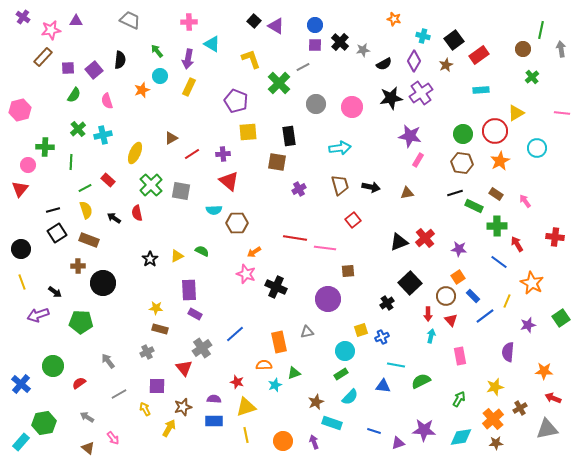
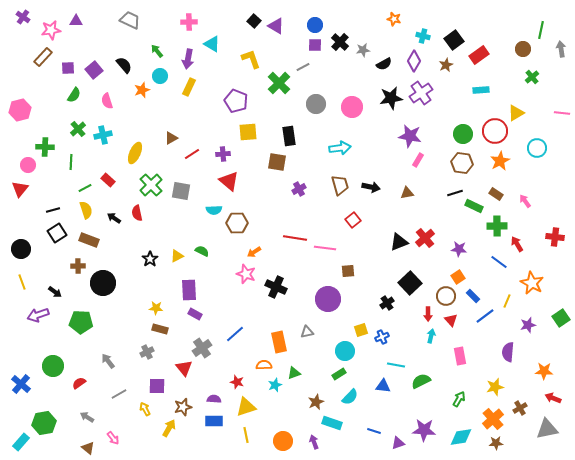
black semicircle at (120, 60): moved 4 px right, 5 px down; rotated 48 degrees counterclockwise
green rectangle at (341, 374): moved 2 px left
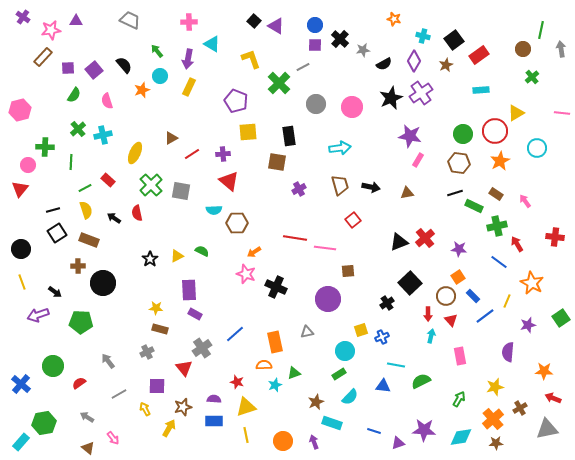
black cross at (340, 42): moved 3 px up
black star at (391, 98): rotated 15 degrees counterclockwise
brown hexagon at (462, 163): moved 3 px left
green cross at (497, 226): rotated 12 degrees counterclockwise
orange rectangle at (279, 342): moved 4 px left
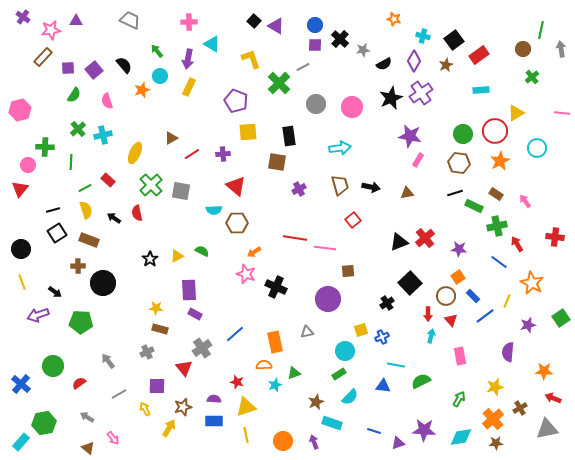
red triangle at (229, 181): moved 7 px right, 5 px down
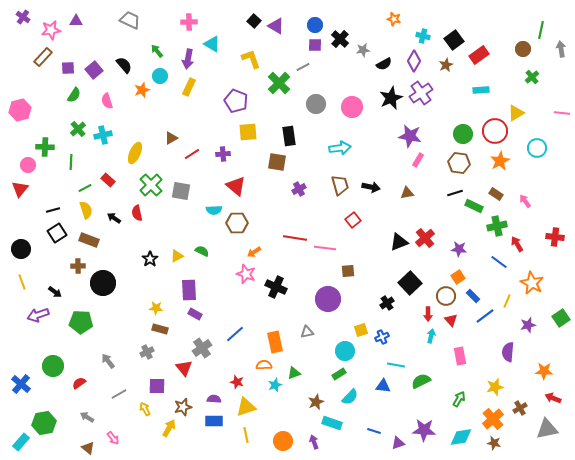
brown star at (496, 443): moved 2 px left; rotated 16 degrees clockwise
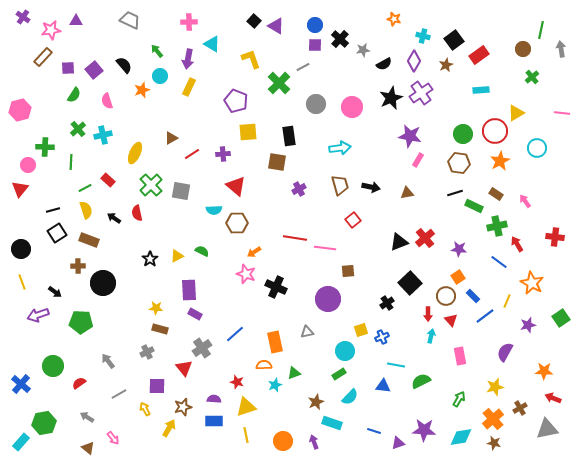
purple semicircle at (508, 352): moved 3 px left; rotated 24 degrees clockwise
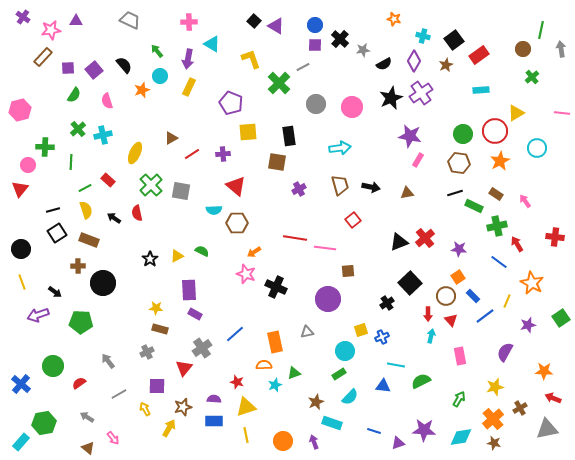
purple pentagon at (236, 101): moved 5 px left, 2 px down
red triangle at (184, 368): rotated 18 degrees clockwise
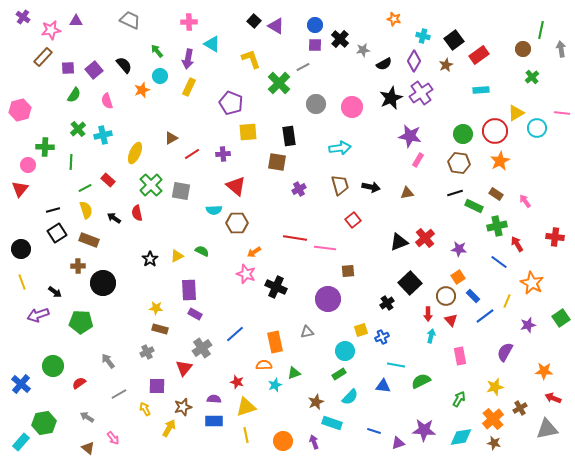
cyan circle at (537, 148): moved 20 px up
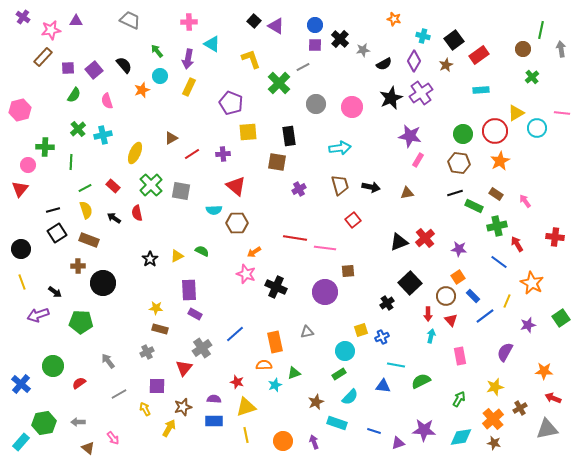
red rectangle at (108, 180): moved 5 px right, 6 px down
purple circle at (328, 299): moved 3 px left, 7 px up
gray arrow at (87, 417): moved 9 px left, 5 px down; rotated 32 degrees counterclockwise
cyan rectangle at (332, 423): moved 5 px right
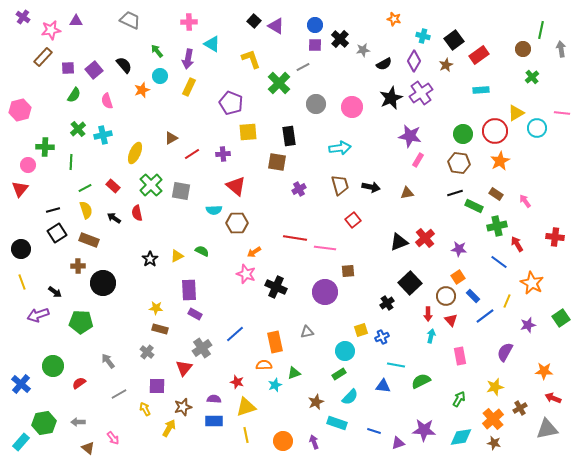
gray cross at (147, 352): rotated 24 degrees counterclockwise
